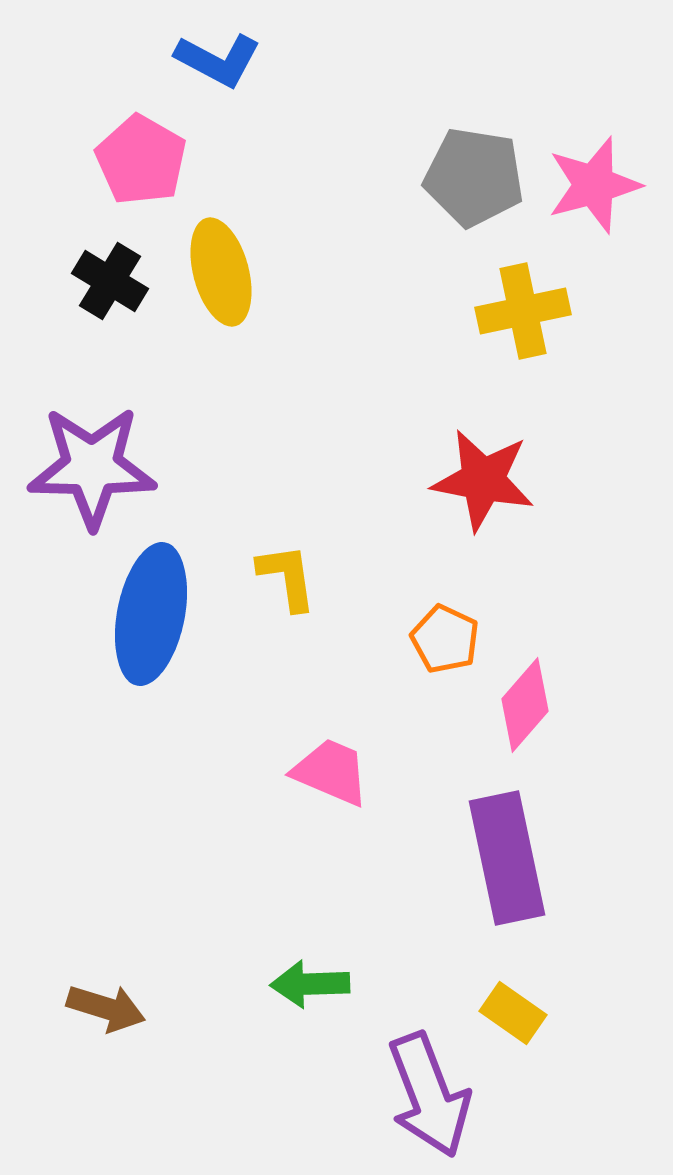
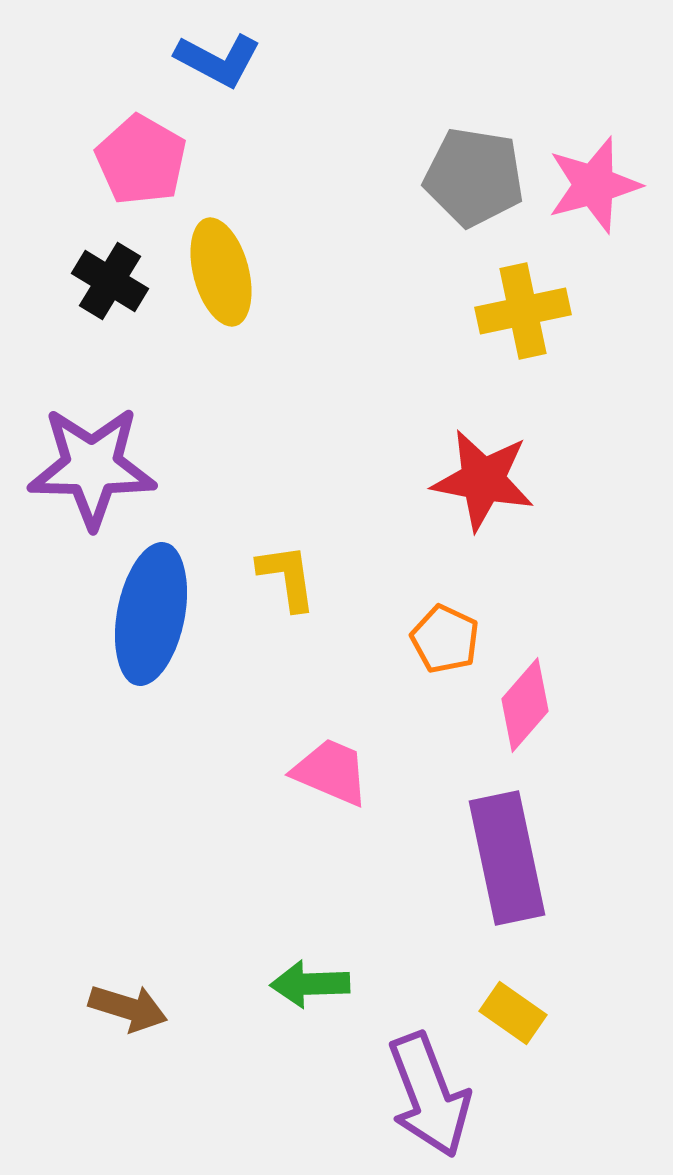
brown arrow: moved 22 px right
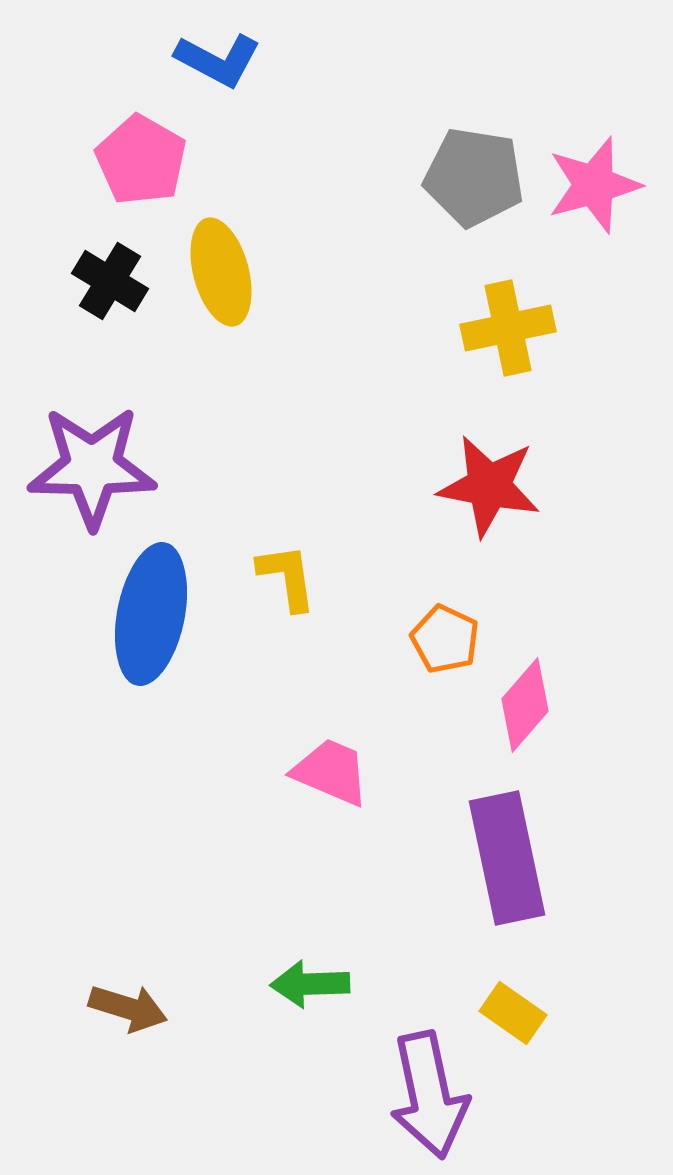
yellow cross: moved 15 px left, 17 px down
red star: moved 6 px right, 6 px down
purple arrow: rotated 9 degrees clockwise
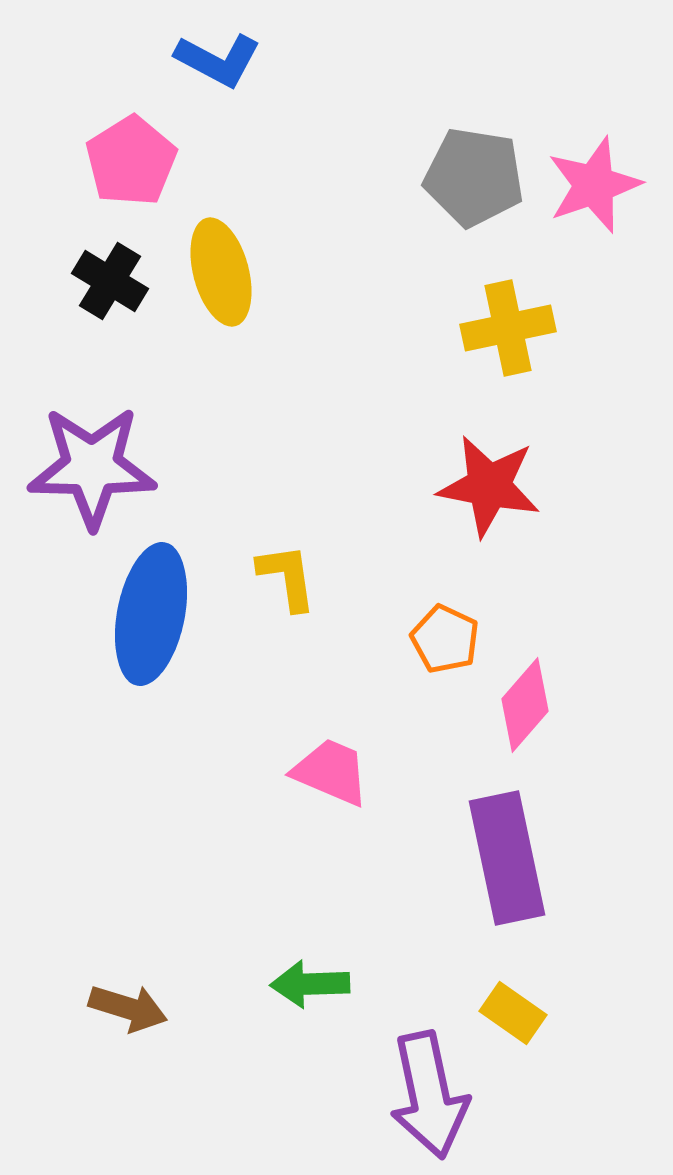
pink pentagon: moved 10 px left, 1 px down; rotated 10 degrees clockwise
pink star: rotated 4 degrees counterclockwise
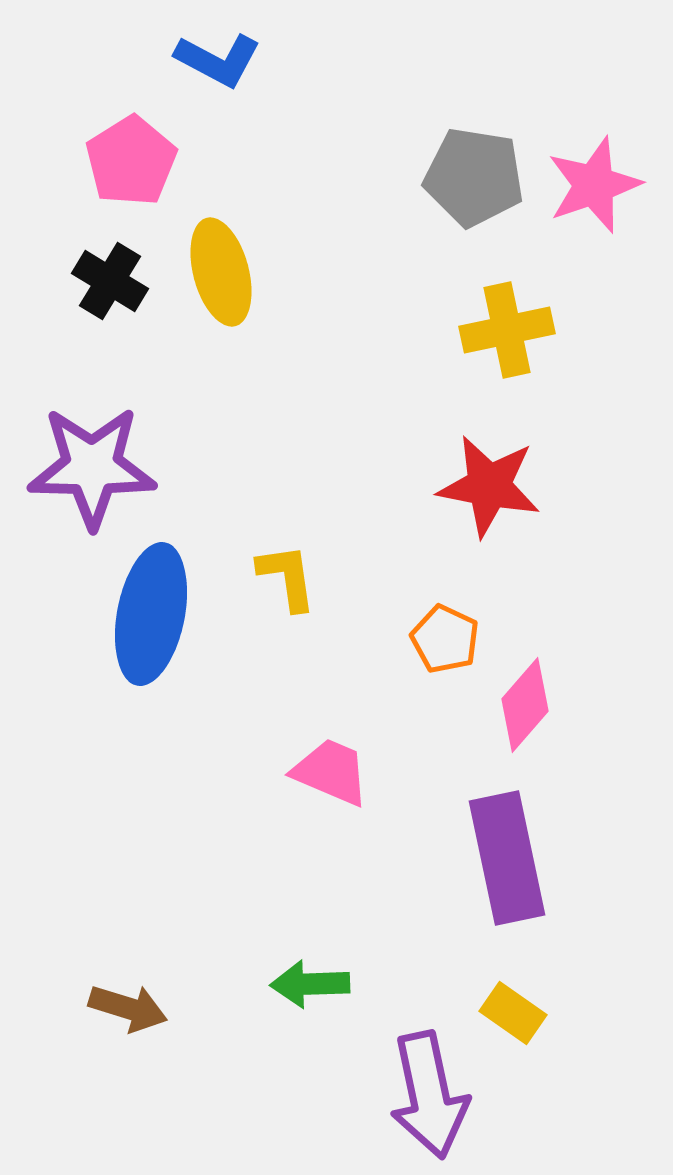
yellow cross: moved 1 px left, 2 px down
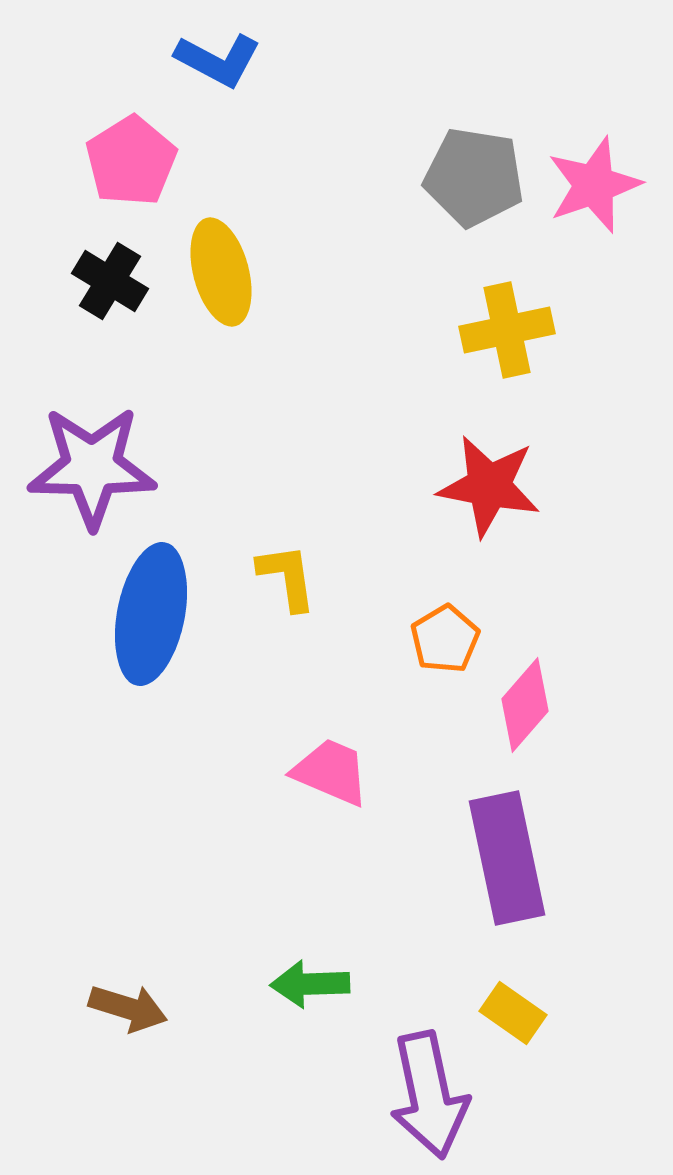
orange pentagon: rotated 16 degrees clockwise
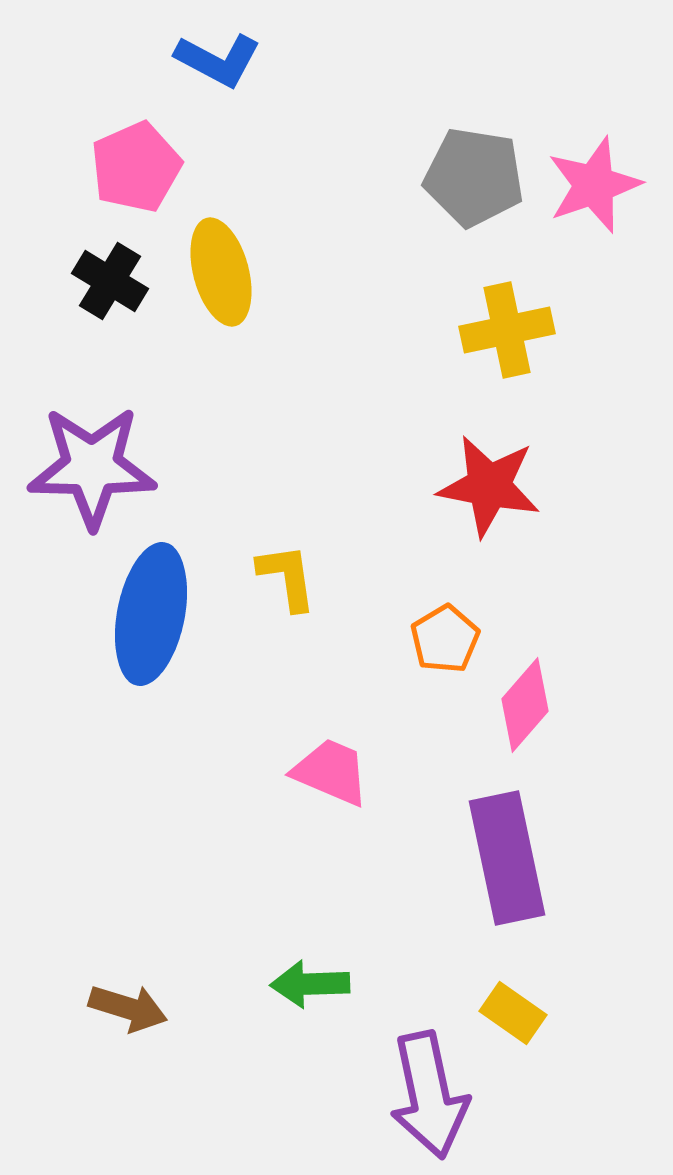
pink pentagon: moved 5 px right, 6 px down; rotated 8 degrees clockwise
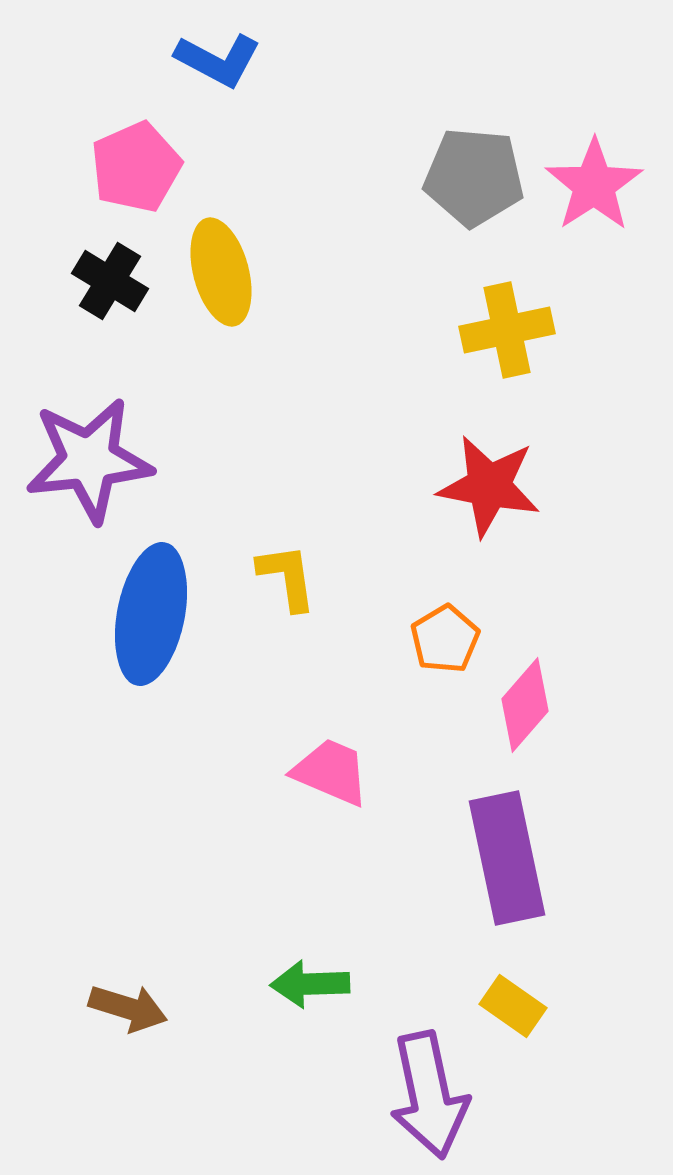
gray pentagon: rotated 4 degrees counterclockwise
pink star: rotated 14 degrees counterclockwise
purple star: moved 3 px left, 7 px up; rotated 7 degrees counterclockwise
yellow rectangle: moved 7 px up
